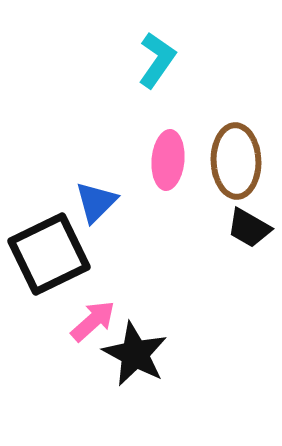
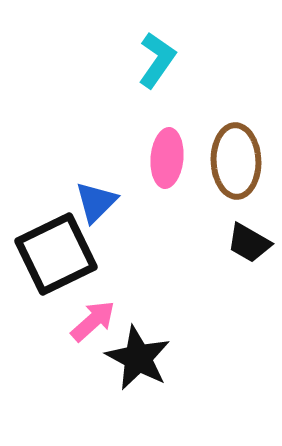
pink ellipse: moved 1 px left, 2 px up
black trapezoid: moved 15 px down
black square: moved 7 px right
black star: moved 3 px right, 4 px down
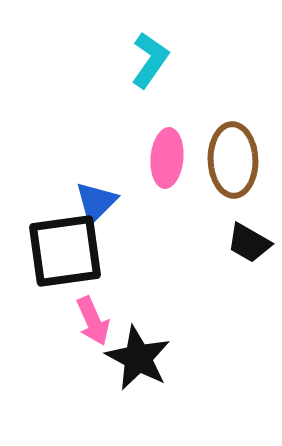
cyan L-shape: moved 7 px left
brown ellipse: moved 3 px left, 1 px up
black square: moved 9 px right, 3 px up; rotated 18 degrees clockwise
pink arrow: rotated 108 degrees clockwise
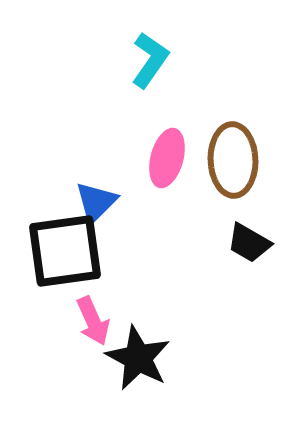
pink ellipse: rotated 10 degrees clockwise
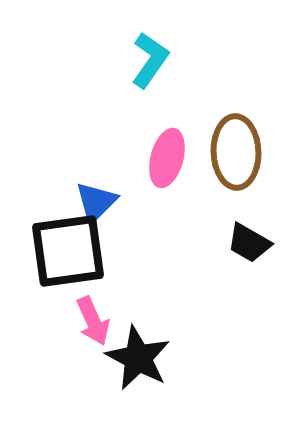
brown ellipse: moved 3 px right, 8 px up
black square: moved 3 px right
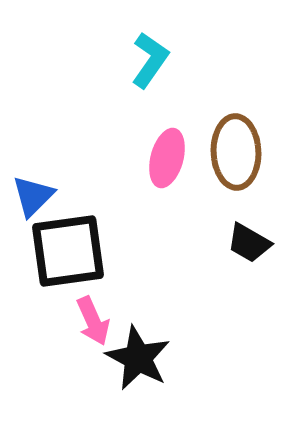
blue triangle: moved 63 px left, 6 px up
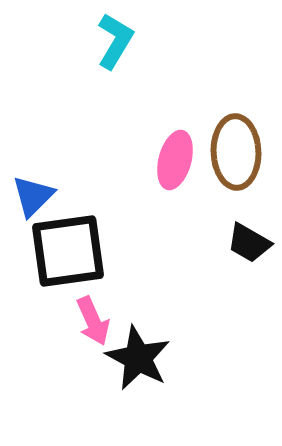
cyan L-shape: moved 35 px left, 19 px up; rotated 4 degrees counterclockwise
pink ellipse: moved 8 px right, 2 px down
